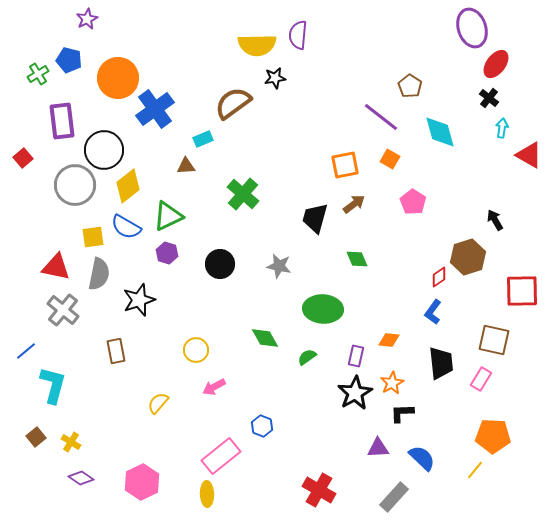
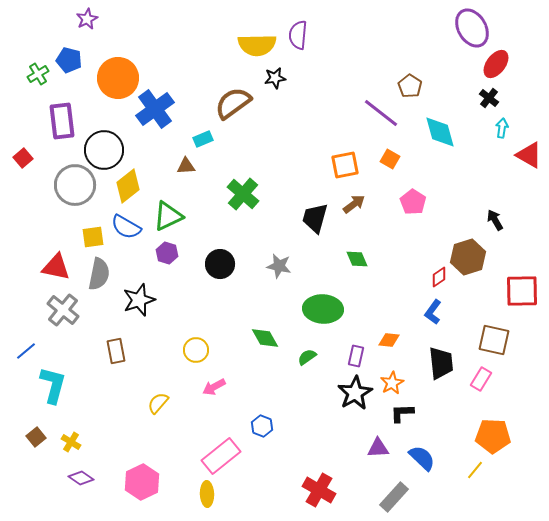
purple ellipse at (472, 28): rotated 12 degrees counterclockwise
purple line at (381, 117): moved 4 px up
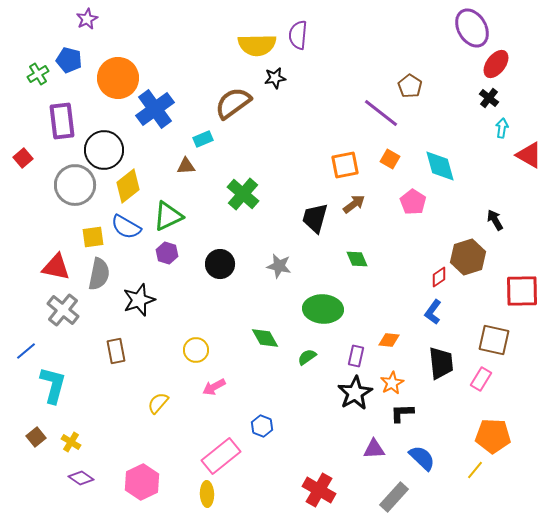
cyan diamond at (440, 132): moved 34 px down
purple triangle at (378, 448): moved 4 px left, 1 px down
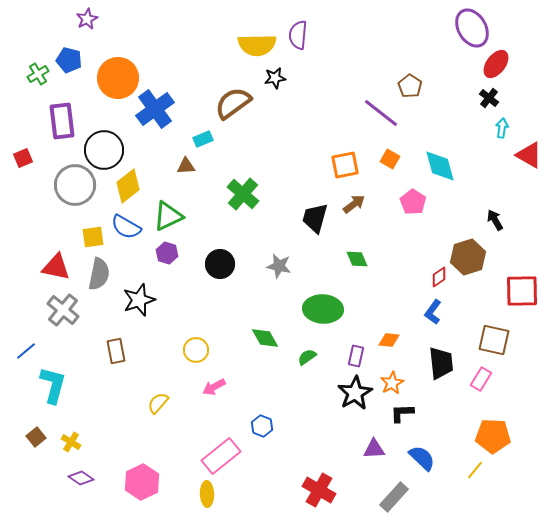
red square at (23, 158): rotated 18 degrees clockwise
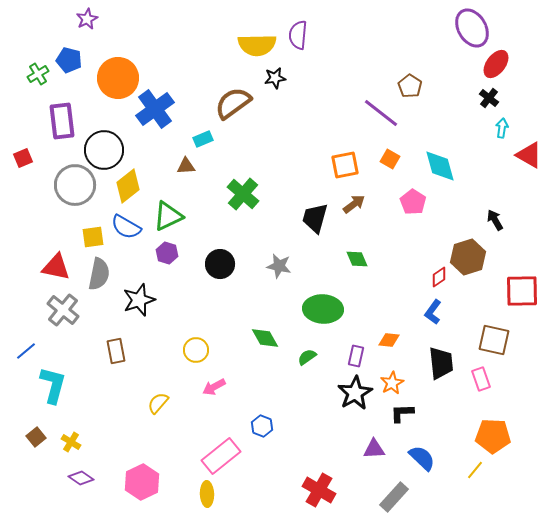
pink rectangle at (481, 379): rotated 50 degrees counterclockwise
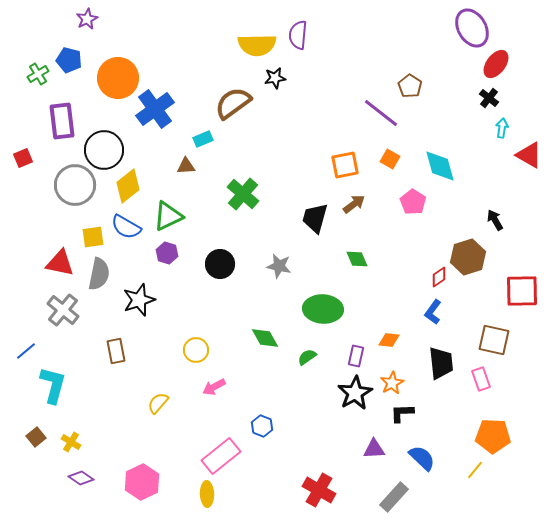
red triangle at (56, 267): moved 4 px right, 4 px up
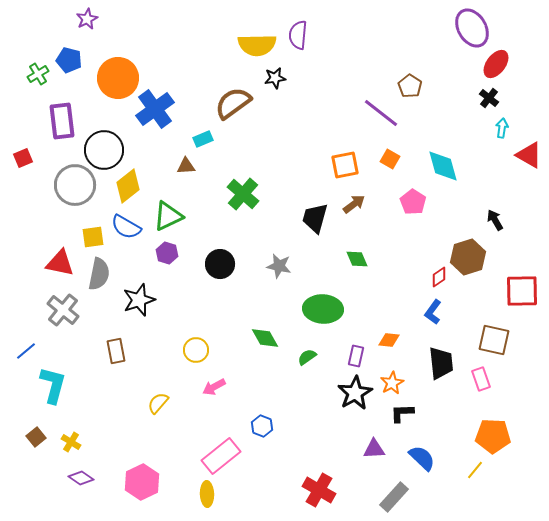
cyan diamond at (440, 166): moved 3 px right
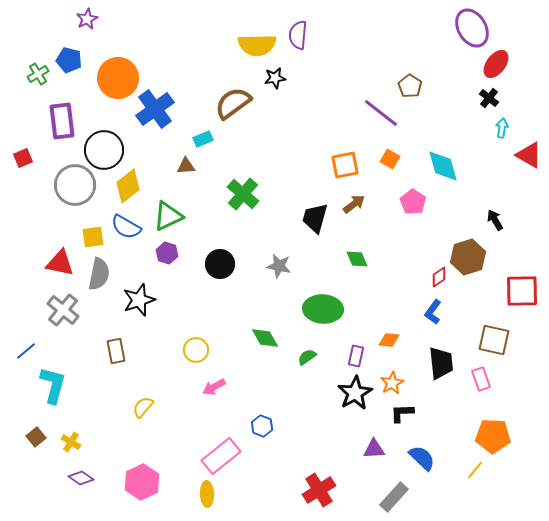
yellow semicircle at (158, 403): moved 15 px left, 4 px down
red cross at (319, 490): rotated 28 degrees clockwise
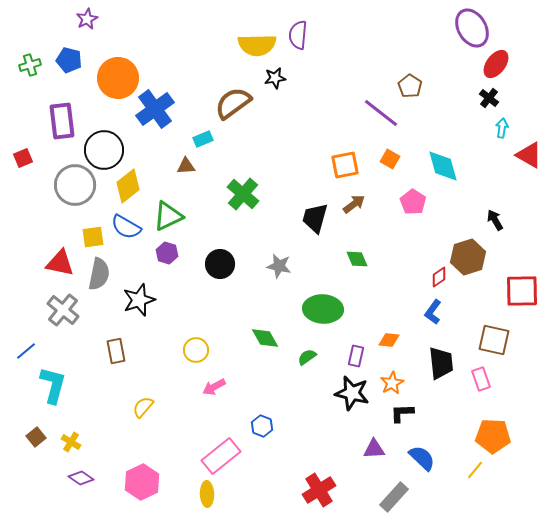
green cross at (38, 74): moved 8 px left, 9 px up; rotated 15 degrees clockwise
black star at (355, 393): moved 3 px left; rotated 28 degrees counterclockwise
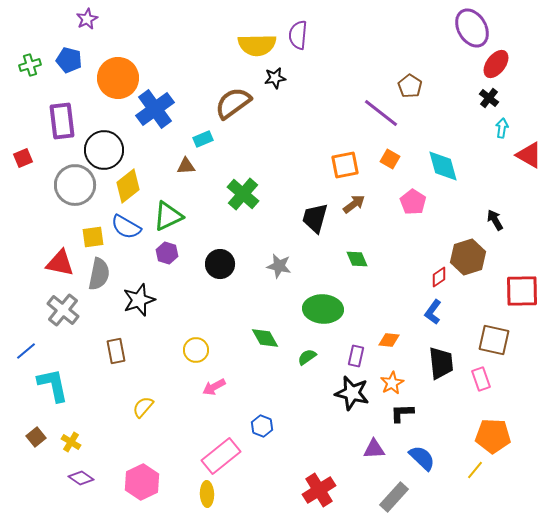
cyan L-shape at (53, 385): rotated 27 degrees counterclockwise
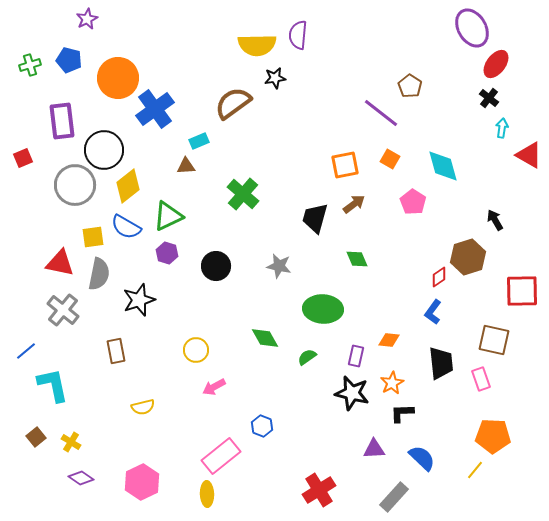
cyan rectangle at (203, 139): moved 4 px left, 2 px down
black circle at (220, 264): moved 4 px left, 2 px down
yellow semicircle at (143, 407): rotated 145 degrees counterclockwise
